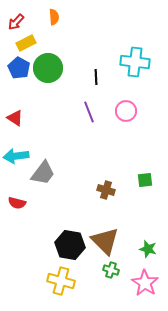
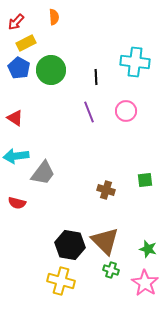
green circle: moved 3 px right, 2 px down
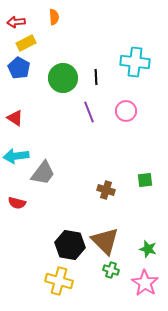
red arrow: rotated 42 degrees clockwise
green circle: moved 12 px right, 8 px down
yellow cross: moved 2 px left
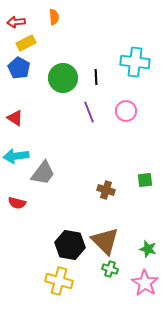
green cross: moved 1 px left, 1 px up
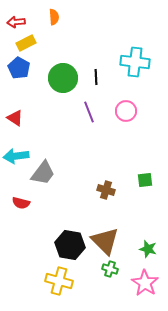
red semicircle: moved 4 px right
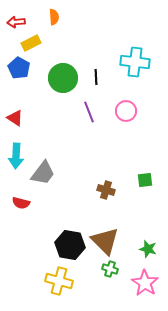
yellow rectangle: moved 5 px right
cyan arrow: rotated 80 degrees counterclockwise
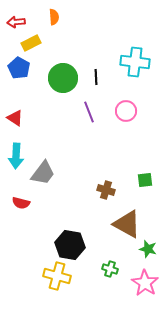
brown triangle: moved 22 px right, 17 px up; rotated 16 degrees counterclockwise
yellow cross: moved 2 px left, 5 px up
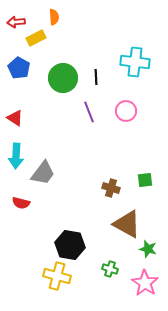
yellow rectangle: moved 5 px right, 5 px up
brown cross: moved 5 px right, 2 px up
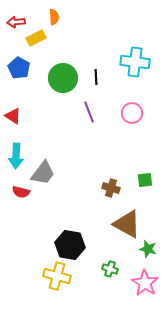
pink circle: moved 6 px right, 2 px down
red triangle: moved 2 px left, 2 px up
red semicircle: moved 11 px up
